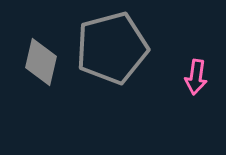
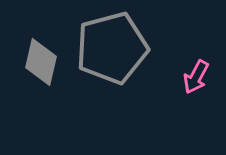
pink arrow: rotated 20 degrees clockwise
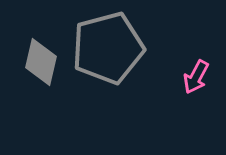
gray pentagon: moved 4 px left
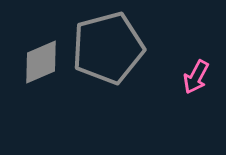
gray diamond: rotated 54 degrees clockwise
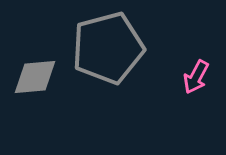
gray diamond: moved 6 px left, 15 px down; rotated 18 degrees clockwise
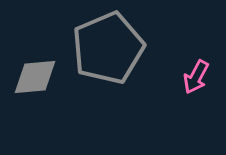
gray pentagon: rotated 8 degrees counterclockwise
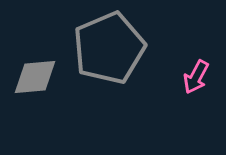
gray pentagon: moved 1 px right
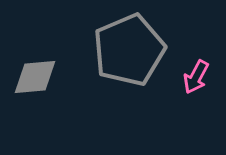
gray pentagon: moved 20 px right, 2 px down
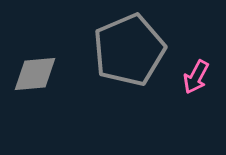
gray diamond: moved 3 px up
